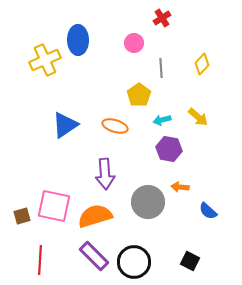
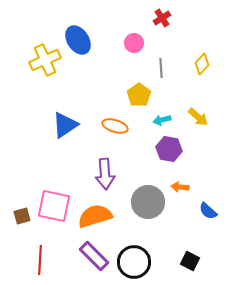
blue ellipse: rotated 32 degrees counterclockwise
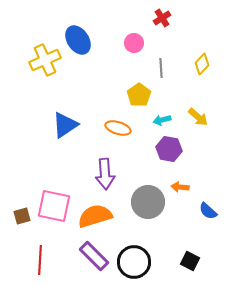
orange ellipse: moved 3 px right, 2 px down
